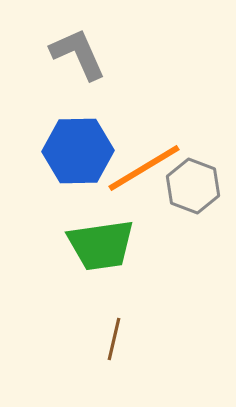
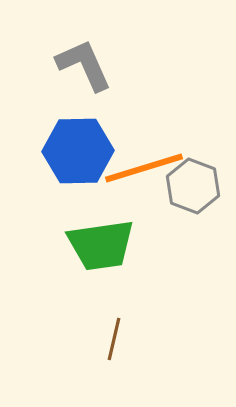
gray L-shape: moved 6 px right, 11 px down
orange line: rotated 14 degrees clockwise
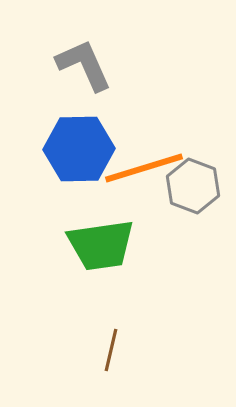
blue hexagon: moved 1 px right, 2 px up
brown line: moved 3 px left, 11 px down
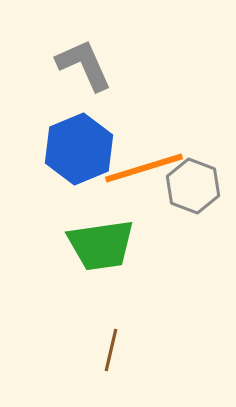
blue hexagon: rotated 22 degrees counterclockwise
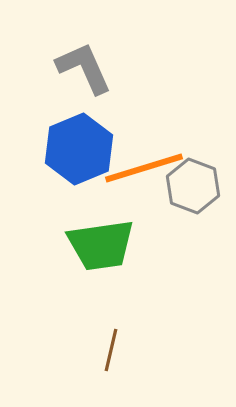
gray L-shape: moved 3 px down
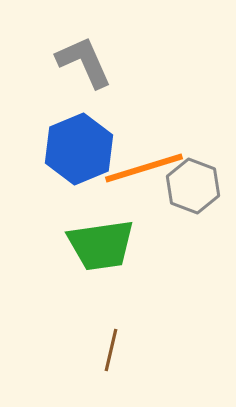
gray L-shape: moved 6 px up
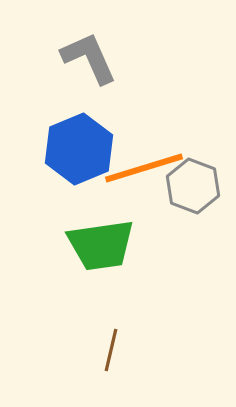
gray L-shape: moved 5 px right, 4 px up
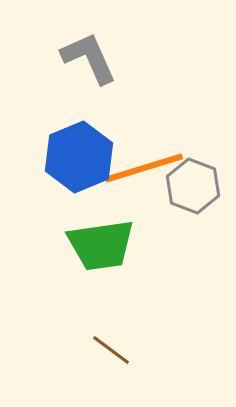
blue hexagon: moved 8 px down
brown line: rotated 66 degrees counterclockwise
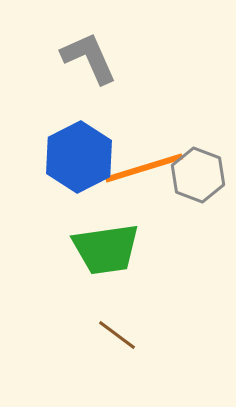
blue hexagon: rotated 4 degrees counterclockwise
gray hexagon: moved 5 px right, 11 px up
green trapezoid: moved 5 px right, 4 px down
brown line: moved 6 px right, 15 px up
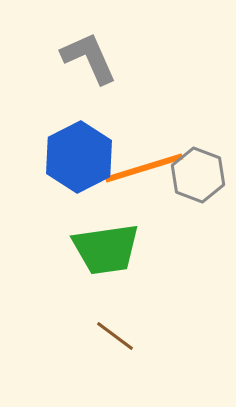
brown line: moved 2 px left, 1 px down
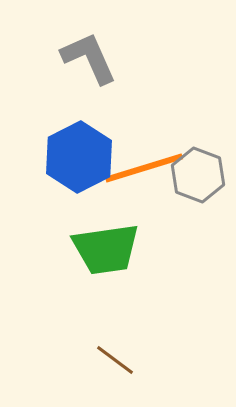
brown line: moved 24 px down
